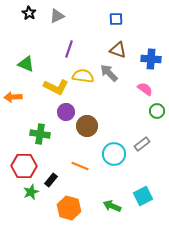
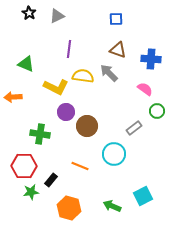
purple line: rotated 12 degrees counterclockwise
gray rectangle: moved 8 px left, 16 px up
green star: rotated 14 degrees clockwise
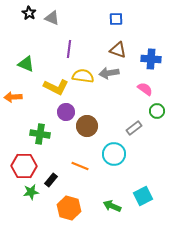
gray triangle: moved 5 px left, 2 px down; rotated 49 degrees clockwise
gray arrow: rotated 54 degrees counterclockwise
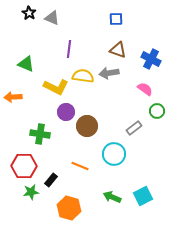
blue cross: rotated 24 degrees clockwise
green arrow: moved 9 px up
